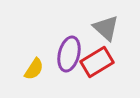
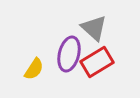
gray triangle: moved 12 px left
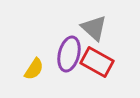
red rectangle: rotated 60 degrees clockwise
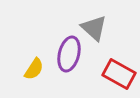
red rectangle: moved 22 px right, 12 px down
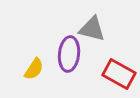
gray triangle: moved 2 px left, 1 px down; rotated 28 degrees counterclockwise
purple ellipse: rotated 8 degrees counterclockwise
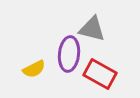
yellow semicircle: rotated 30 degrees clockwise
red rectangle: moved 19 px left
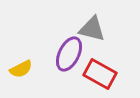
purple ellipse: rotated 20 degrees clockwise
yellow semicircle: moved 13 px left
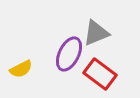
gray triangle: moved 4 px right, 4 px down; rotated 36 degrees counterclockwise
red rectangle: rotated 8 degrees clockwise
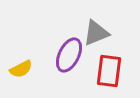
purple ellipse: moved 1 px down
red rectangle: moved 9 px right, 3 px up; rotated 60 degrees clockwise
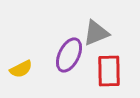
red rectangle: rotated 8 degrees counterclockwise
